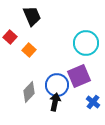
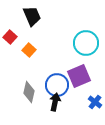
gray diamond: rotated 30 degrees counterclockwise
blue cross: moved 2 px right
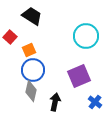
black trapezoid: rotated 35 degrees counterclockwise
cyan circle: moved 7 px up
orange square: rotated 24 degrees clockwise
blue circle: moved 24 px left, 15 px up
gray diamond: moved 2 px right, 1 px up
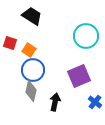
red square: moved 6 px down; rotated 24 degrees counterclockwise
orange square: rotated 32 degrees counterclockwise
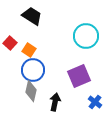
red square: rotated 24 degrees clockwise
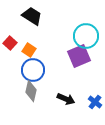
purple square: moved 20 px up
black arrow: moved 11 px right, 3 px up; rotated 102 degrees clockwise
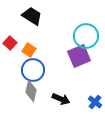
black arrow: moved 5 px left
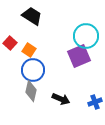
blue cross: rotated 32 degrees clockwise
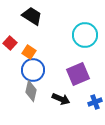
cyan circle: moved 1 px left, 1 px up
orange square: moved 2 px down
purple square: moved 1 px left, 18 px down
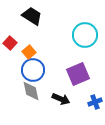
orange square: rotated 16 degrees clockwise
gray diamond: rotated 25 degrees counterclockwise
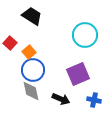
blue cross: moved 1 px left, 2 px up; rotated 32 degrees clockwise
